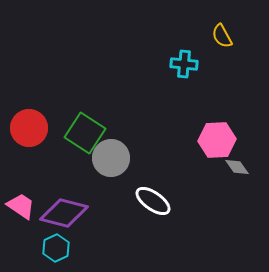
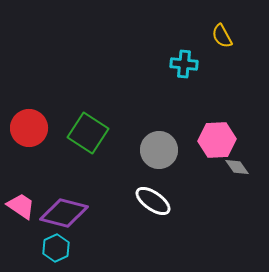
green square: moved 3 px right
gray circle: moved 48 px right, 8 px up
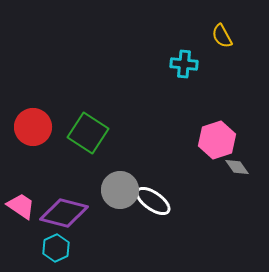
red circle: moved 4 px right, 1 px up
pink hexagon: rotated 15 degrees counterclockwise
gray circle: moved 39 px left, 40 px down
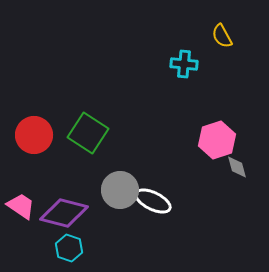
red circle: moved 1 px right, 8 px down
gray diamond: rotated 20 degrees clockwise
white ellipse: rotated 9 degrees counterclockwise
cyan hexagon: moved 13 px right; rotated 16 degrees counterclockwise
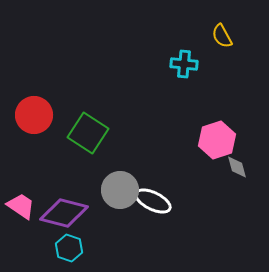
red circle: moved 20 px up
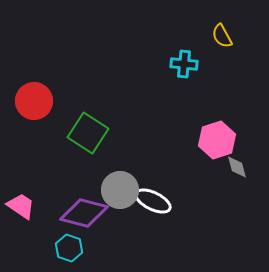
red circle: moved 14 px up
purple diamond: moved 20 px right
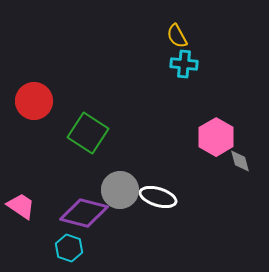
yellow semicircle: moved 45 px left
pink hexagon: moved 1 px left, 3 px up; rotated 12 degrees counterclockwise
gray diamond: moved 3 px right, 6 px up
white ellipse: moved 5 px right, 4 px up; rotated 9 degrees counterclockwise
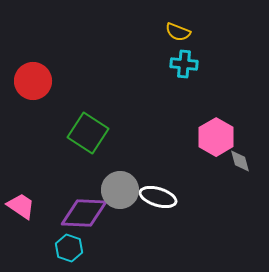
yellow semicircle: moved 1 px right, 4 px up; rotated 40 degrees counterclockwise
red circle: moved 1 px left, 20 px up
purple diamond: rotated 12 degrees counterclockwise
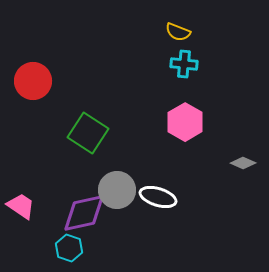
pink hexagon: moved 31 px left, 15 px up
gray diamond: moved 3 px right, 2 px down; rotated 50 degrees counterclockwise
gray circle: moved 3 px left
purple diamond: rotated 15 degrees counterclockwise
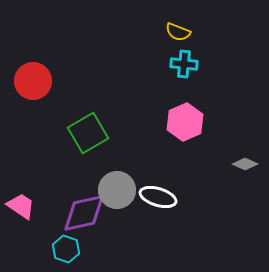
pink hexagon: rotated 6 degrees clockwise
green square: rotated 27 degrees clockwise
gray diamond: moved 2 px right, 1 px down
cyan hexagon: moved 3 px left, 1 px down
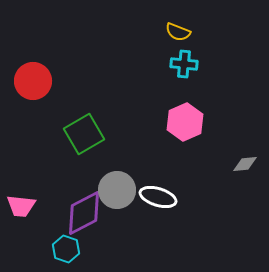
green square: moved 4 px left, 1 px down
gray diamond: rotated 30 degrees counterclockwise
pink trapezoid: rotated 152 degrees clockwise
purple diamond: rotated 15 degrees counterclockwise
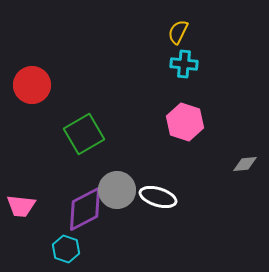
yellow semicircle: rotated 95 degrees clockwise
red circle: moved 1 px left, 4 px down
pink hexagon: rotated 18 degrees counterclockwise
purple diamond: moved 1 px right, 4 px up
